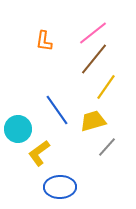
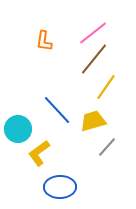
blue line: rotated 8 degrees counterclockwise
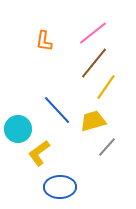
brown line: moved 4 px down
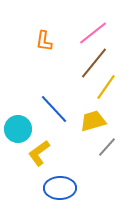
blue line: moved 3 px left, 1 px up
blue ellipse: moved 1 px down
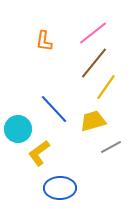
gray line: moved 4 px right; rotated 20 degrees clockwise
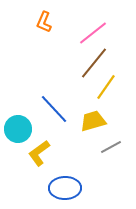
orange L-shape: moved 19 px up; rotated 15 degrees clockwise
blue ellipse: moved 5 px right
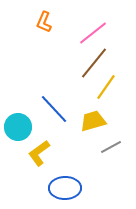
cyan circle: moved 2 px up
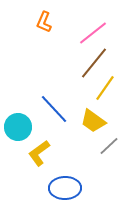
yellow line: moved 1 px left, 1 px down
yellow trapezoid: rotated 128 degrees counterclockwise
gray line: moved 2 px left, 1 px up; rotated 15 degrees counterclockwise
